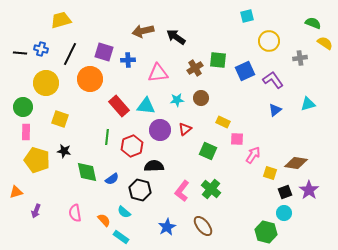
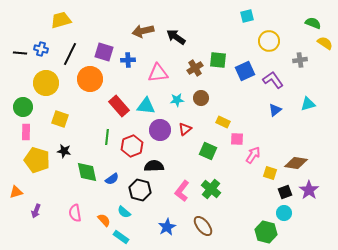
gray cross at (300, 58): moved 2 px down
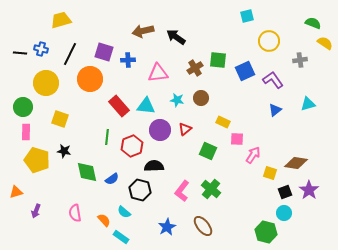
cyan star at (177, 100): rotated 16 degrees clockwise
